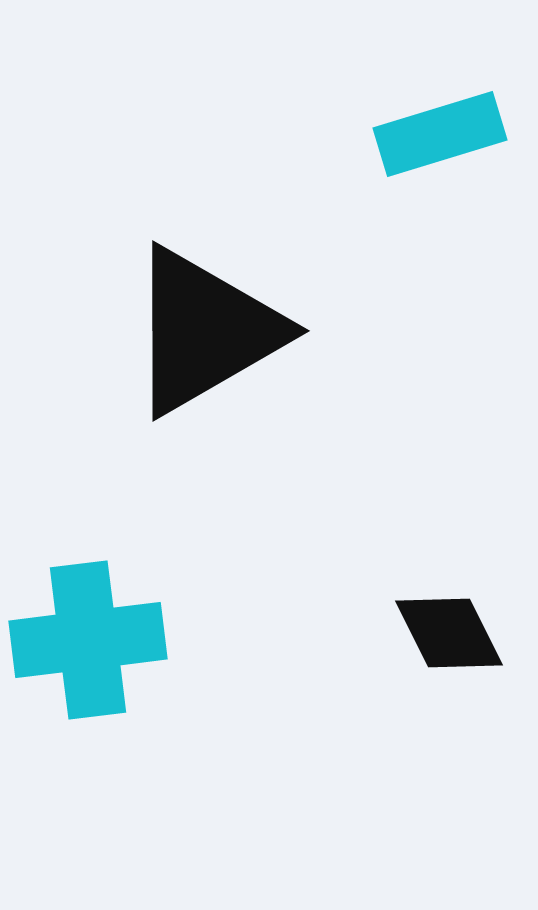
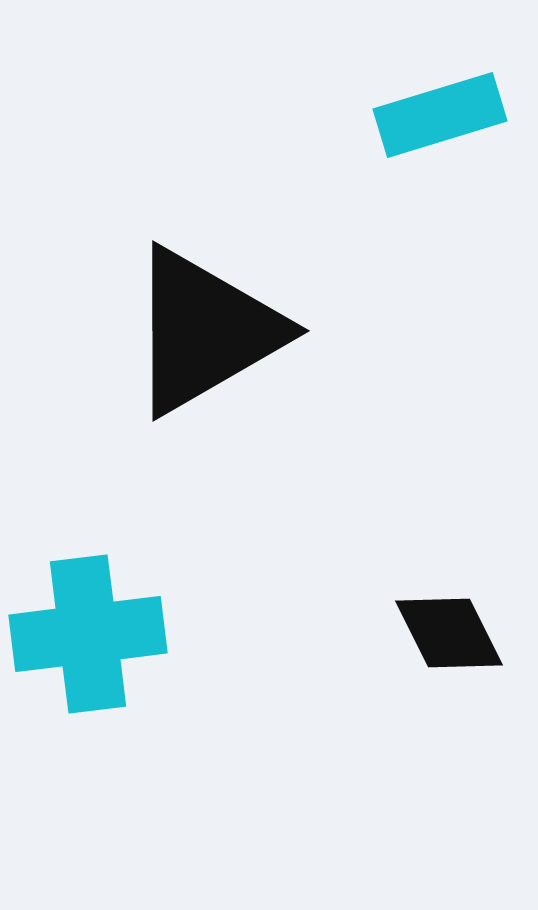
cyan rectangle: moved 19 px up
cyan cross: moved 6 px up
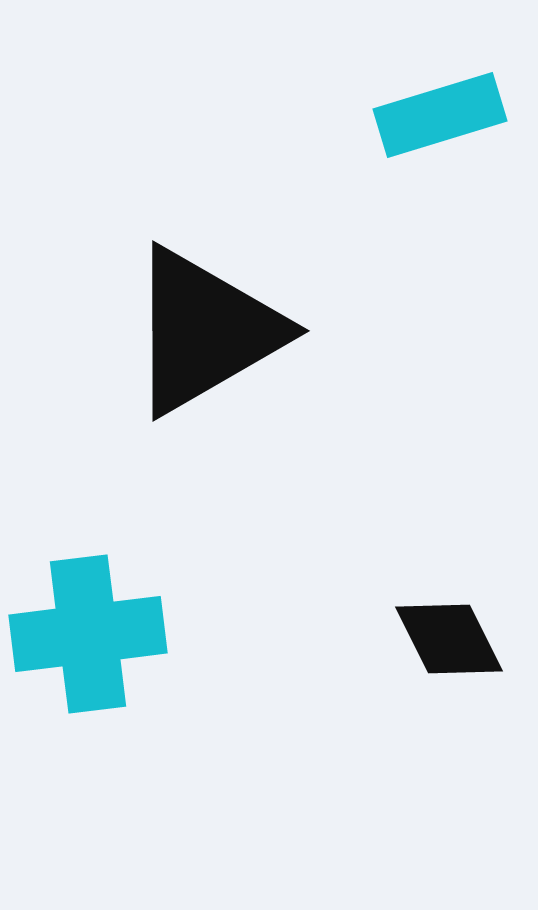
black diamond: moved 6 px down
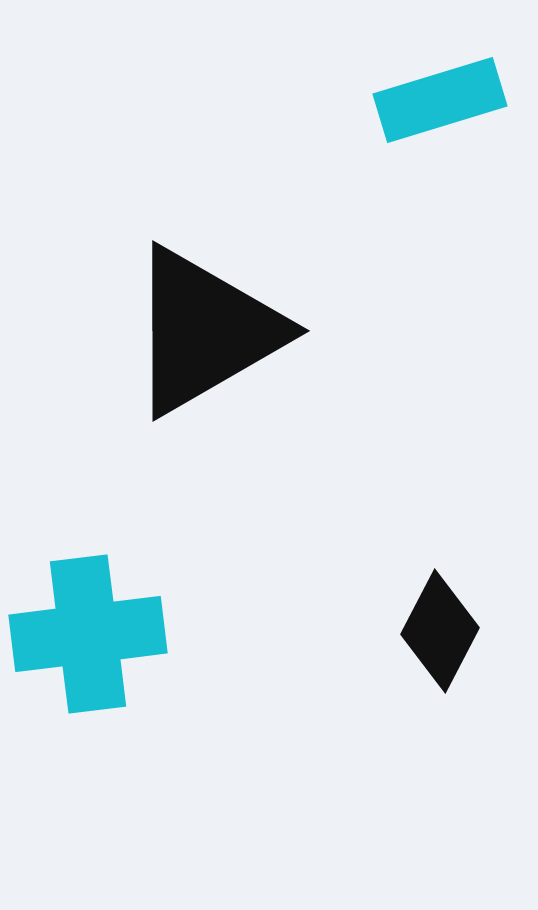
cyan rectangle: moved 15 px up
black diamond: moved 9 px left, 8 px up; rotated 54 degrees clockwise
